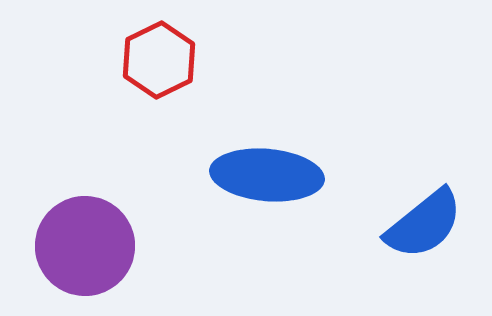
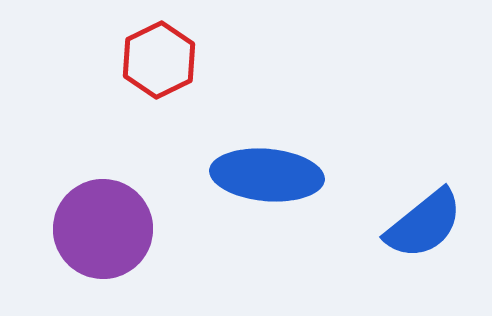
purple circle: moved 18 px right, 17 px up
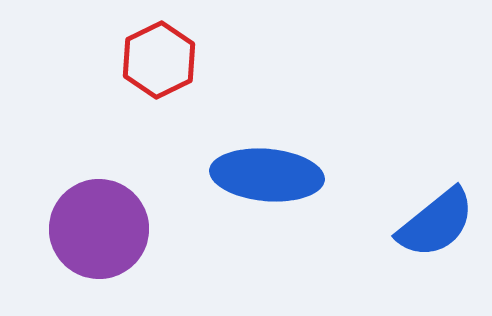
blue semicircle: moved 12 px right, 1 px up
purple circle: moved 4 px left
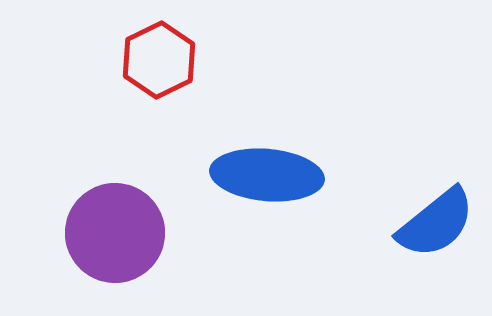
purple circle: moved 16 px right, 4 px down
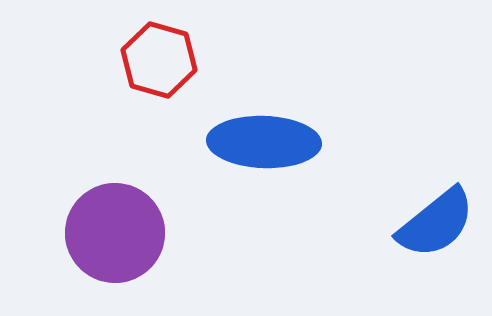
red hexagon: rotated 18 degrees counterclockwise
blue ellipse: moved 3 px left, 33 px up; rotated 3 degrees counterclockwise
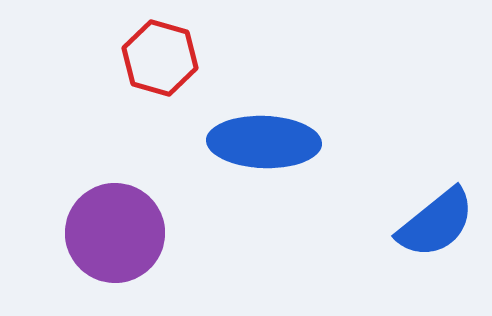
red hexagon: moved 1 px right, 2 px up
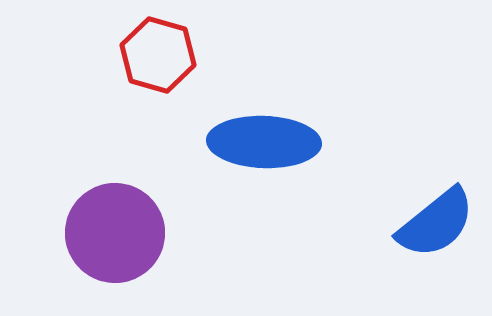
red hexagon: moved 2 px left, 3 px up
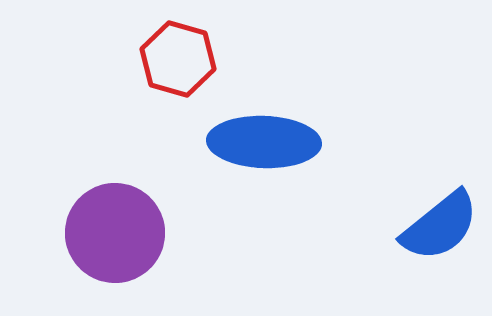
red hexagon: moved 20 px right, 4 px down
blue semicircle: moved 4 px right, 3 px down
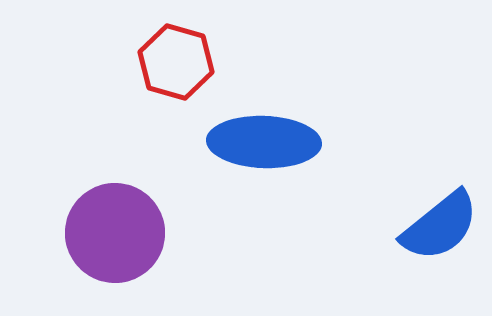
red hexagon: moved 2 px left, 3 px down
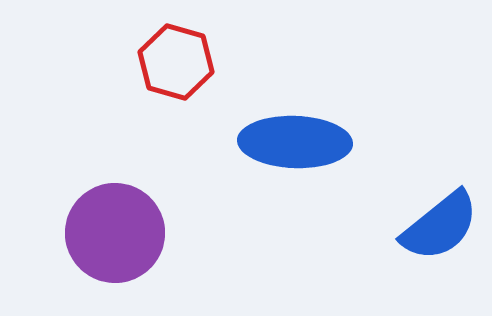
blue ellipse: moved 31 px right
